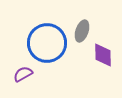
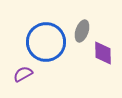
blue circle: moved 1 px left, 1 px up
purple diamond: moved 2 px up
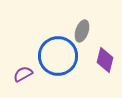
blue circle: moved 12 px right, 14 px down
purple diamond: moved 2 px right, 7 px down; rotated 15 degrees clockwise
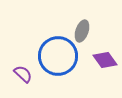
purple diamond: rotated 50 degrees counterclockwise
purple semicircle: rotated 72 degrees clockwise
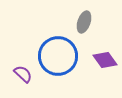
gray ellipse: moved 2 px right, 9 px up
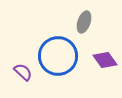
purple semicircle: moved 2 px up
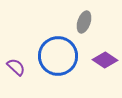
purple diamond: rotated 20 degrees counterclockwise
purple semicircle: moved 7 px left, 5 px up
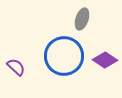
gray ellipse: moved 2 px left, 3 px up
blue circle: moved 6 px right
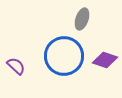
purple diamond: rotated 15 degrees counterclockwise
purple semicircle: moved 1 px up
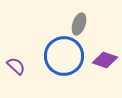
gray ellipse: moved 3 px left, 5 px down
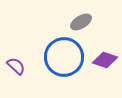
gray ellipse: moved 2 px right, 2 px up; rotated 40 degrees clockwise
blue circle: moved 1 px down
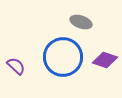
gray ellipse: rotated 50 degrees clockwise
blue circle: moved 1 px left
